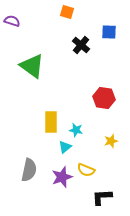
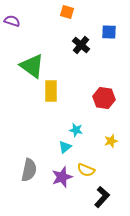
yellow rectangle: moved 31 px up
black L-shape: rotated 135 degrees clockwise
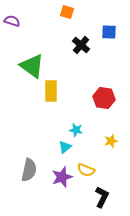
black L-shape: rotated 15 degrees counterclockwise
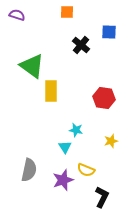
orange square: rotated 16 degrees counterclockwise
purple semicircle: moved 5 px right, 6 px up
cyan triangle: rotated 24 degrees counterclockwise
purple star: moved 1 px right, 3 px down
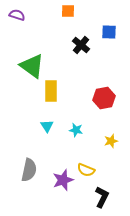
orange square: moved 1 px right, 1 px up
red hexagon: rotated 20 degrees counterclockwise
cyan triangle: moved 18 px left, 21 px up
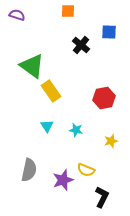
yellow rectangle: rotated 35 degrees counterclockwise
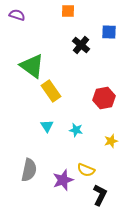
black L-shape: moved 2 px left, 2 px up
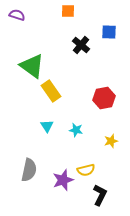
yellow semicircle: rotated 36 degrees counterclockwise
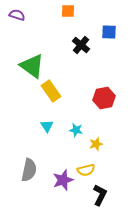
yellow star: moved 15 px left, 3 px down
